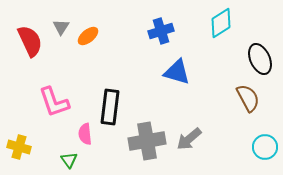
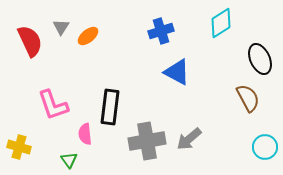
blue triangle: rotated 12 degrees clockwise
pink L-shape: moved 1 px left, 3 px down
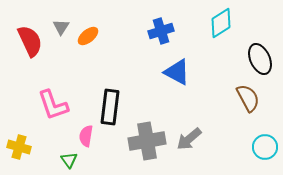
pink semicircle: moved 1 px right, 2 px down; rotated 15 degrees clockwise
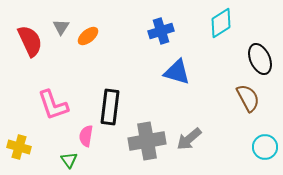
blue triangle: rotated 12 degrees counterclockwise
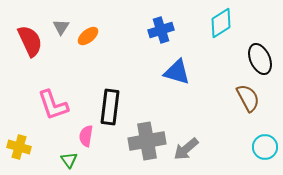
blue cross: moved 1 px up
gray arrow: moved 3 px left, 10 px down
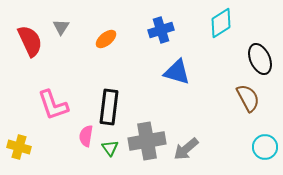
orange ellipse: moved 18 px right, 3 px down
black rectangle: moved 1 px left
green triangle: moved 41 px right, 12 px up
